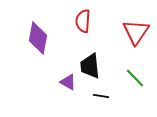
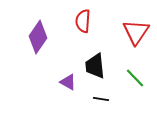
purple diamond: moved 1 px up; rotated 24 degrees clockwise
black trapezoid: moved 5 px right
black line: moved 3 px down
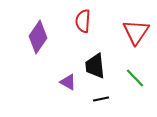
black line: rotated 21 degrees counterclockwise
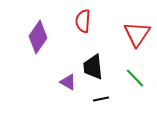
red triangle: moved 1 px right, 2 px down
black trapezoid: moved 2 px left, 1 px down
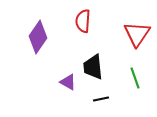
green line: rotated 25 degrees clockwise
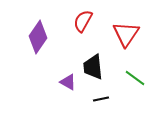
red semicircle: rotated 25 degrees clockwise
red triangle: moved 11 px left
green line: rotated 35 degrees counterclockwise
